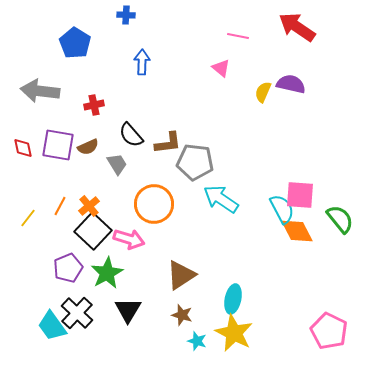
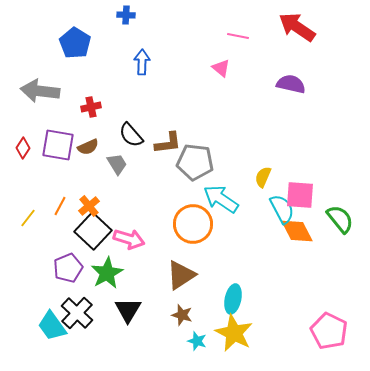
yellow semicircle: moved 85 px down
red cross: moved 3 px left, 2 px down
red diamond: rotated 45 degrees clockwise
orange circle: moved 39 px right, 20 px down
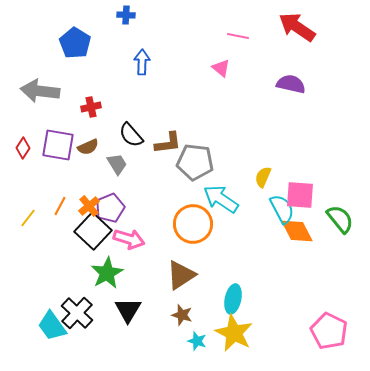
purple pentagon: moved 42 px right, 60 px up
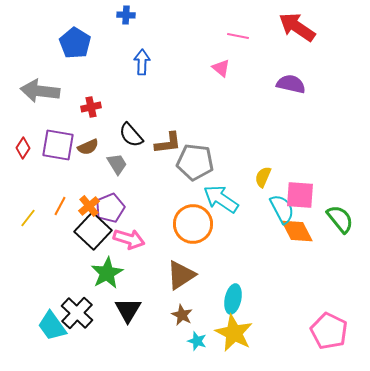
brown star: rotated 10 degrees clockwise
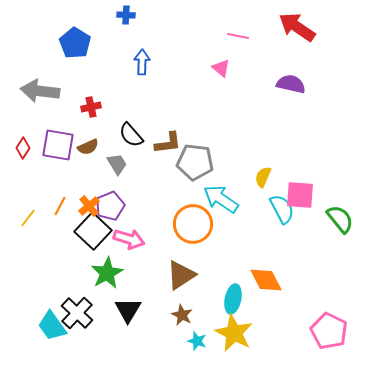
purple pentagon: moved 2 px up
orange diamond: moved 31 px left, 49 px down
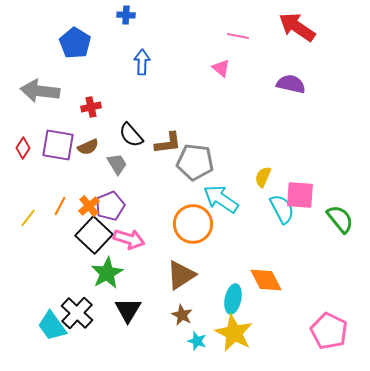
black square: moved 1 px right, 4 px down
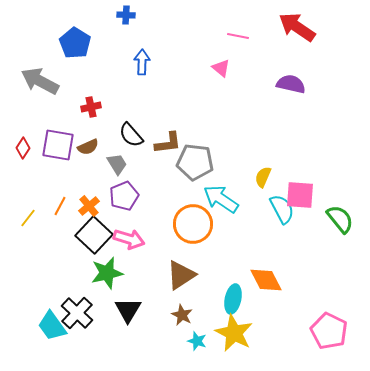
gray arrow: moved 10 px up; rotated 21 degrees clockwise
purple pentagon: moved 14 px right, 10 px up
green star: rotated 16 degrees clockwise
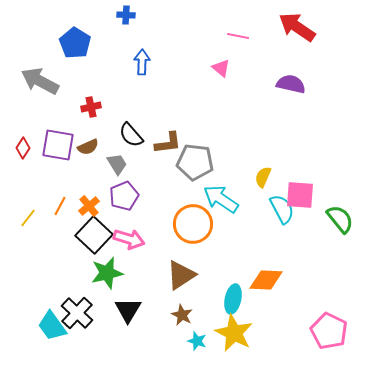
orange diamond: rotated 60 degrees counterclockwise
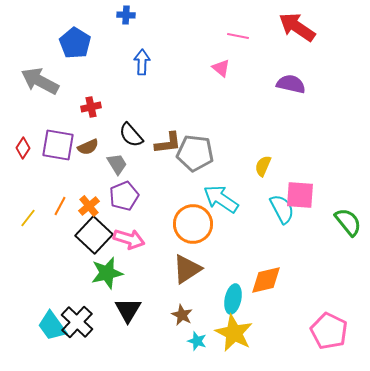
gray pentagon: moved 9 px up
yellow semicircle: moved 11 px up
green semicircle: moved 8 px right, 3 px down
brown triangle: moved 6 px right, 6 px up
orange diamond: rotated 16 degrees counterclockwise
black cross: moved 9 px down
